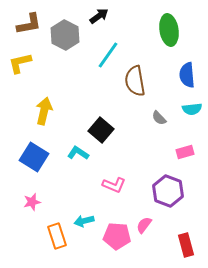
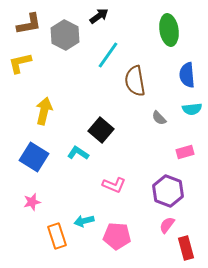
pink semicircle: moved 23 px right
red rectangle: moved 3 px down
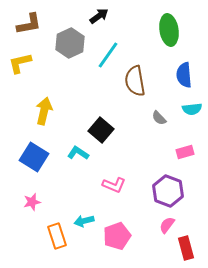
gray hexagon: moved 5 px right, 8 px down; rotated 8 degrees clockwise
blue semicircle: moved 3 px left
pink pentagon: rotated 24 degrees counterclockwise
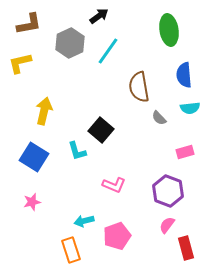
cyan line: moved 4 px up
brown semicircle: moved 4 px right, 6 px down
cyan semicircle: moved 2 px left, 1 px up
cyan L-shape: moved 1 px left, 2 px up; rotated 140 degrees counterclockwise
orange rectangle: moved 14 px right, 14 px down
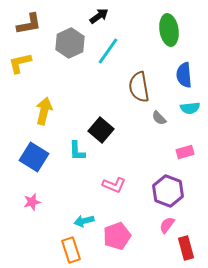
cyan L-shape: rotated 15 degrees clockwise
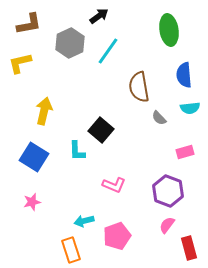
red rectangle: moved 3 px right
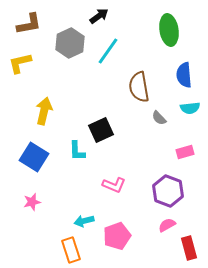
black square: rotated 25 degrees clockwise
pink semicircle: rotated 24 degrees clockwise
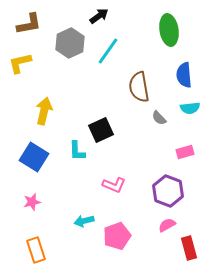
orange rectangle: moved 35 px left
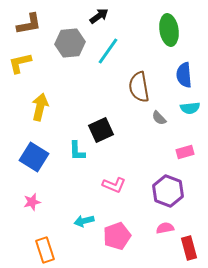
gray hexagon: rotated 20 degrees clockwise
yellow arrow: moved 4 px left, 4 px up
pink semicircle: moved 2 px left, 3 px down; rotated 18 degrees clockwise
orange rectangle: moved 9 px right
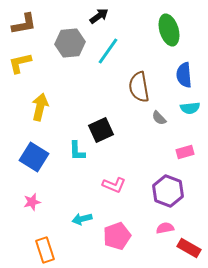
brown L-shape: moved 5 px left
green ellipse: rotated 8 degrees counterclockwise
cyan arrow: moved 2 px left, 2 px up
red rectangle: rotated 45 degrees counterclockwise
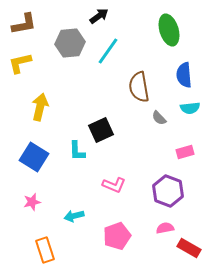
cyan arrow: moved 8 px left, 3 px up
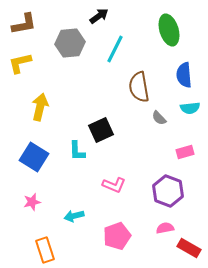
cyan line: moved 7 px right, 2 px up; rotated 8 degrees counterclockwise
